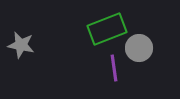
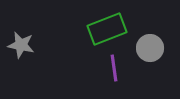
gray circle: moved 11 px right
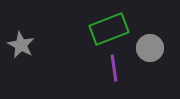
green rectangle: moved 2 px right
gray star: rotated 16 degrees clockwise
